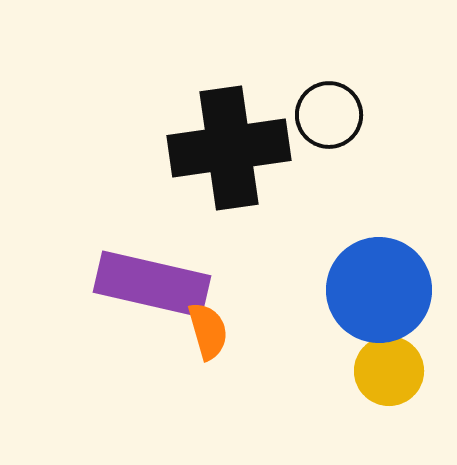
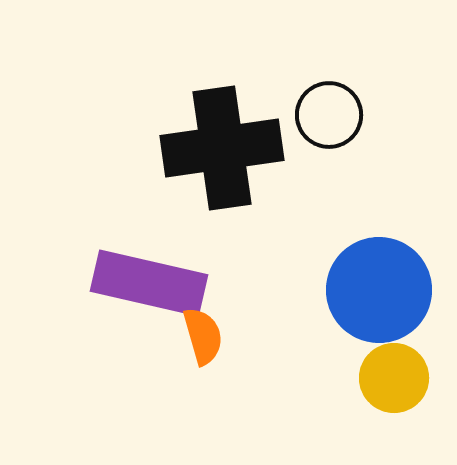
black cross: moved 7 px left
purple rectangle: moved 3 px left, 1 px up
orange semicircle: moved 5 px left, 5 px down
yellow circle: moved 5 px right, 7 px down
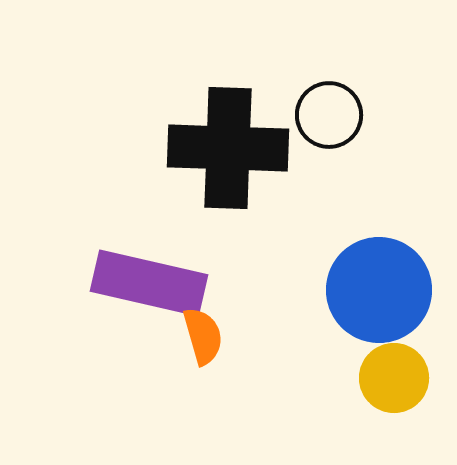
black cross: moved 6 px right; rotated 10 degrees clockwise
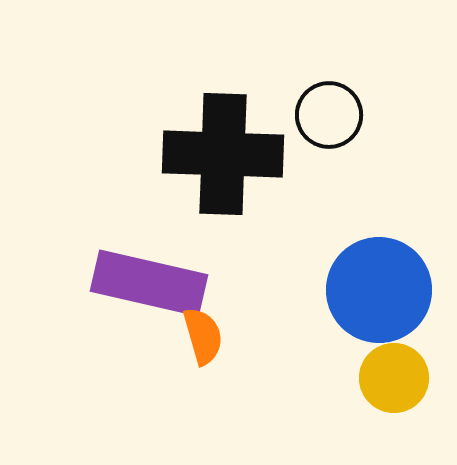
black cross: moved 5 px left, 6 px down
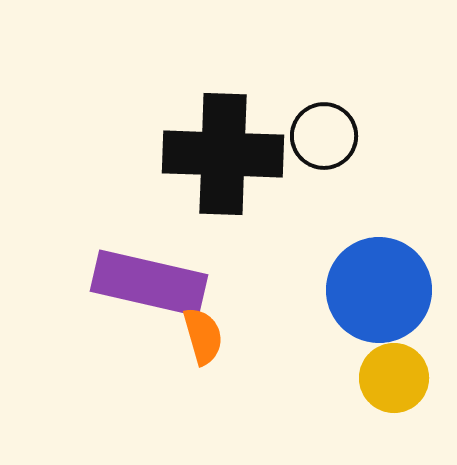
black circle: moved 5 px left, 21 px down
